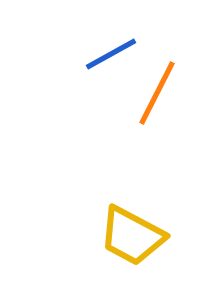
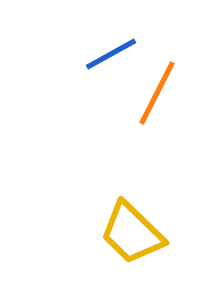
yellow trapezoid: moved 3 px up; rotated 16 degrees clockwise
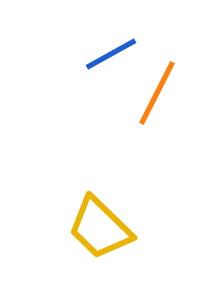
yellow trapezoid: moved 32 px left, 5 px up
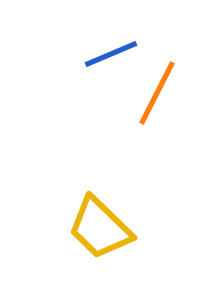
blue line: rotated 6 degrees clockwise
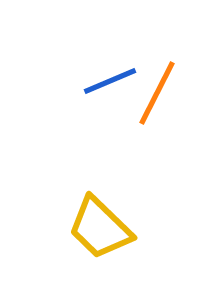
blue line: moved 1 px left, 27 px down
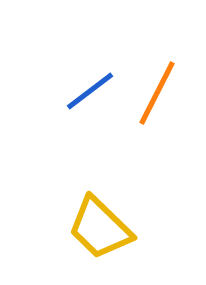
blue line: moved 20 px left, 10 px down; rotated 14 degrees counterclockwise
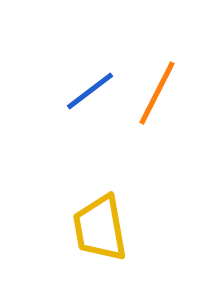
yellow trapezoid: rotated 36 degrees clockwise
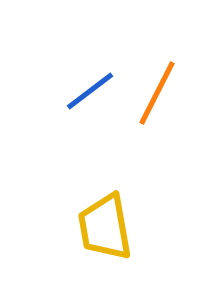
yellow trapezoid: moved 5 px right, 1 px up
